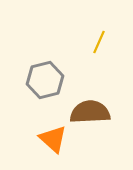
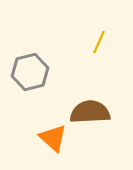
gray hexagon: moved 15 px left, 8 px up
orange triangle: moved 1 px up
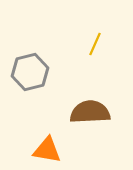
yellow line: moved 4 px left, 2 px down
orange triangle: moved 6 px left, 12 px down; rotated 32 degrees counterclockwise
